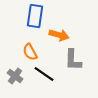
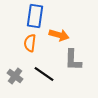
orange semicircle: moved 9 px up; rotated 36 degrees clockwise
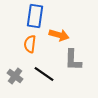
orange semicircle: moved 1 px down
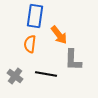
orange arrow: rotated 36 degrees clockwise
black line: moved 2 px right; rotated 25 degrees counterclockwise
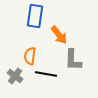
orange semicircle: moved 12 px down
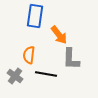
orange semicircle: moved 1 px left, 1 px up
gray L-shape: moved 2 px left, 1 px up
